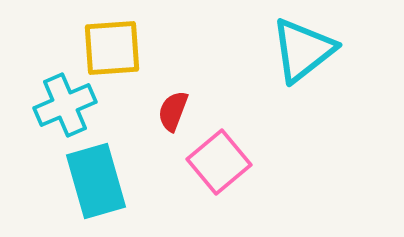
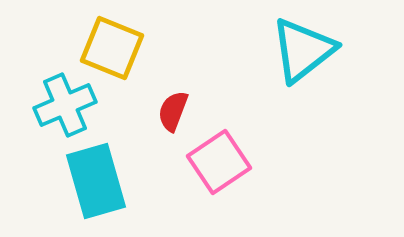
yellow square: rotated 26 degrees clockwise
pink square: rotated 6 degrees clockwise
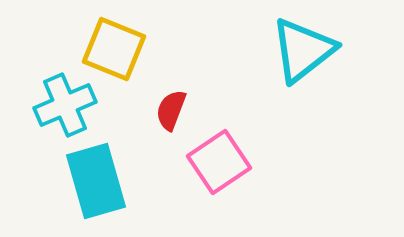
yellow square: moved 2 px right, 1 px down
red semicircle: moved 2 px left, 1 px up
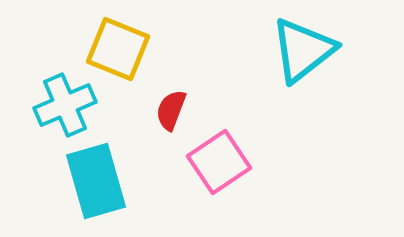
yellow square: moved 4 px right
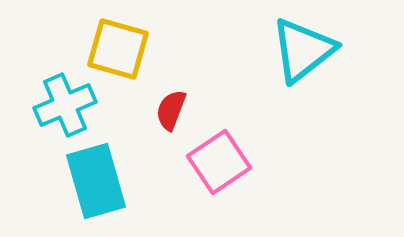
yellow square: rotated 6 degrees counterclockwise
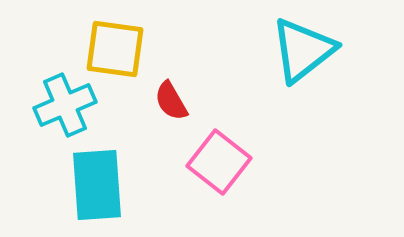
yellow square: moved 3 px left; rotated 8 degrees counterclockwise
red semicircle: moved 9 px up; rotated 51 degrees counterclockwise
pink square: rotated 18 degrees counterclockwise
cyan rectangle: moved 1 px right, 4 px down; rotated 12 degrees clockwise
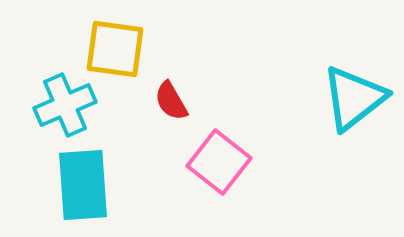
cyan triangle: moved 51 px right, 48 px down
cyan rectangle: moved 14 px left
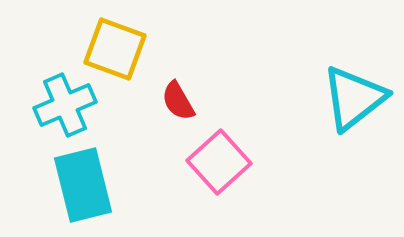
yellow square: rotated 12 degrees clockwise
red semicircle: moved 7 px right
pink square: rotated 10 degrees clockwise
cyan rectangle: rotated 10 degrees counterclockwise
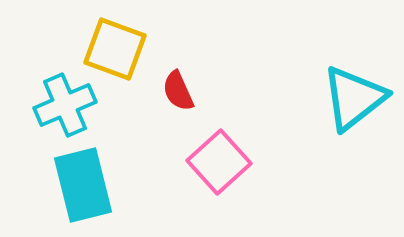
red semicircle: moved 10 px up; rotated 6 degrees clockwise
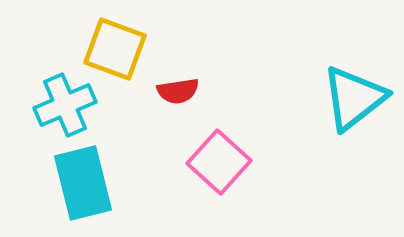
red semicircle: rotated 75 degrees counterclockwise
pink square: rotated 6 degrees counterclockwise
cyan rectangle: moved 2 px up
